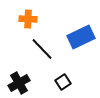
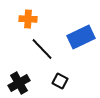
black square: moved 3 px left, 1 px up; rotated 28 degrees counterclockwise
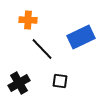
orange cross: moved 1 px down
black square: rotated 21 degrees counterclockwise
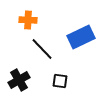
black cross: moved 3 px up
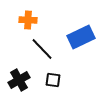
black square: moved 7 px left, 1 px up
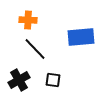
blue rectangle: rotated 20 degrees clockwise
black line: moved 7 px left
